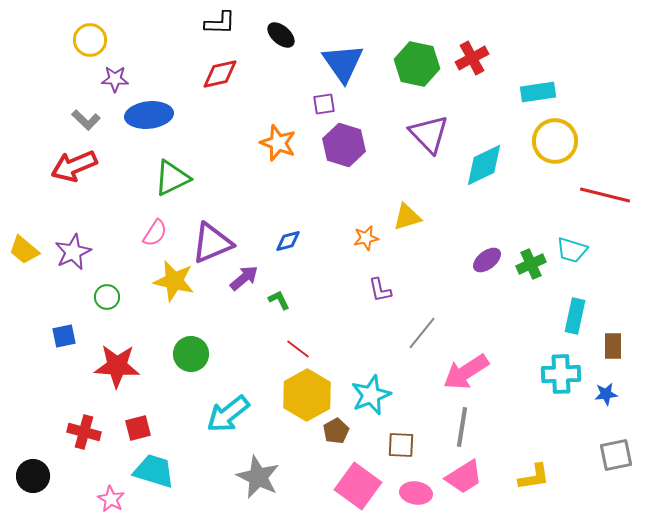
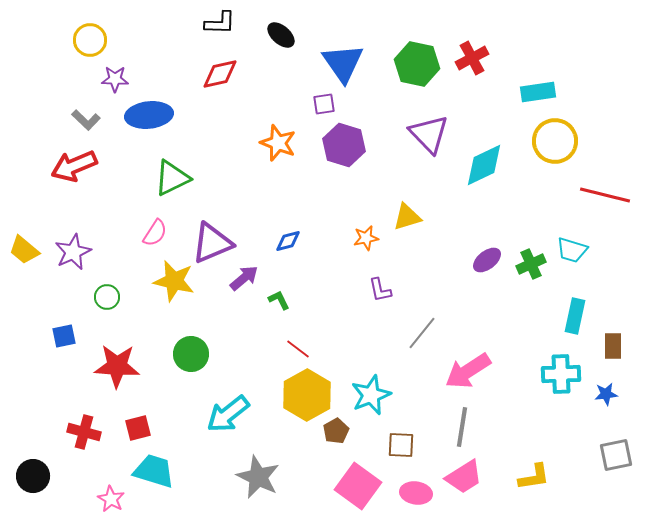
pink arrow at (466, 372): moved 2 px right, 1 px up
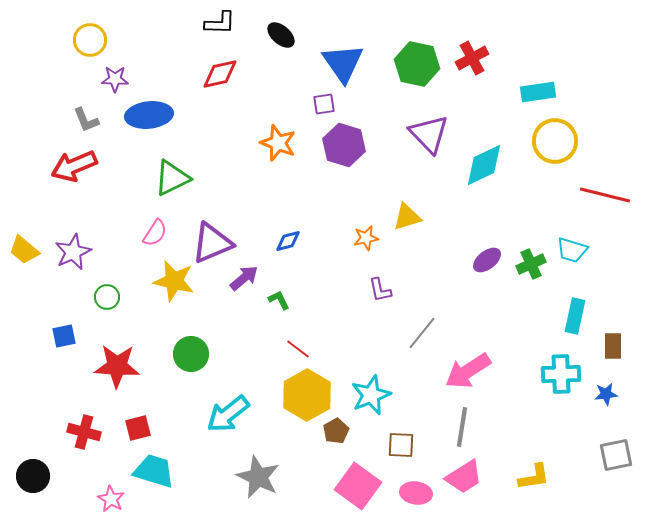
gray L-shape at (86, 120): rotated 24 degrees clockwise
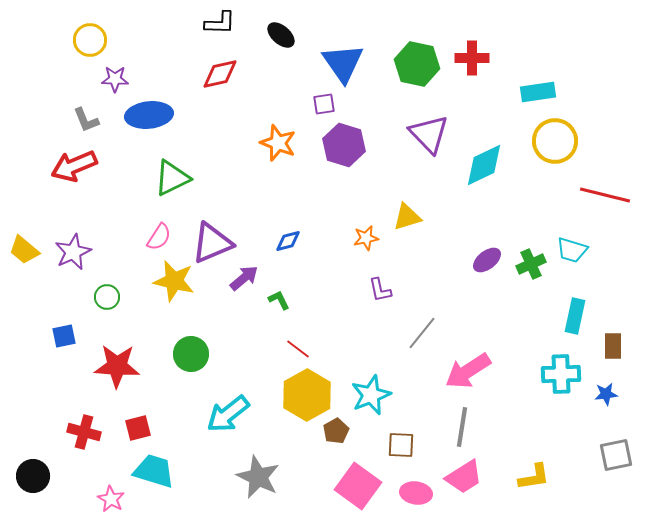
red cross at (472, 58): rotated 28 degrees clockwise
pink semicircle at (155, 233): moved 4 px right, 4 px down
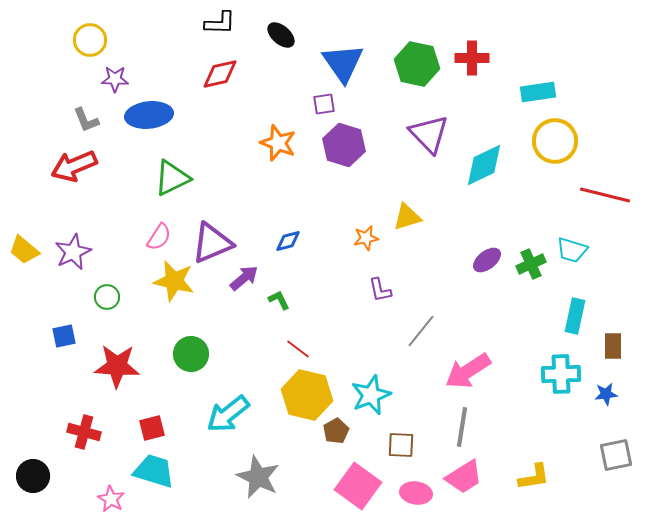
gray line at (422, 333): moved 1 px left, 2 px up
yellow hexagon at (307, 395): rotated 18 degrees counterclockwise
red square at (138, 428): moved 14 px right
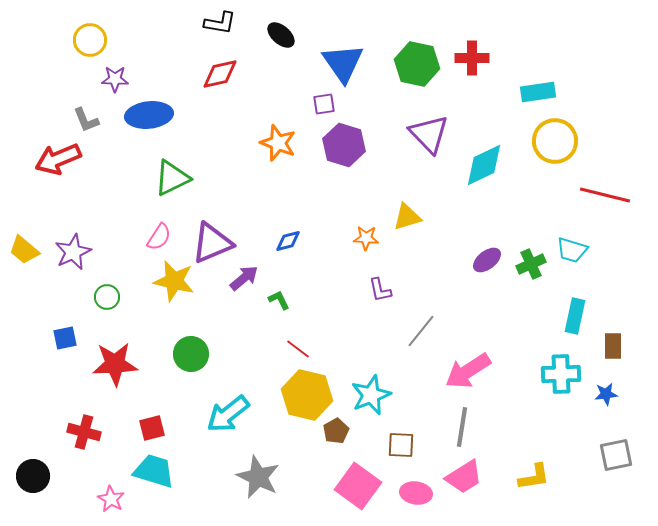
black L-shape at (220, 23): rotated 8 degrees clockwise
red arrow at (74, 166): moved 16 px left, 7 px up
orange star at (366, 238): rotated 15 degrees clockwise
blue square at (64, 336): moved 1 px right, 2 px down
red star at (117, 366): moved 2 px left, 2 px up; rotated 6 degrees counterclockwise
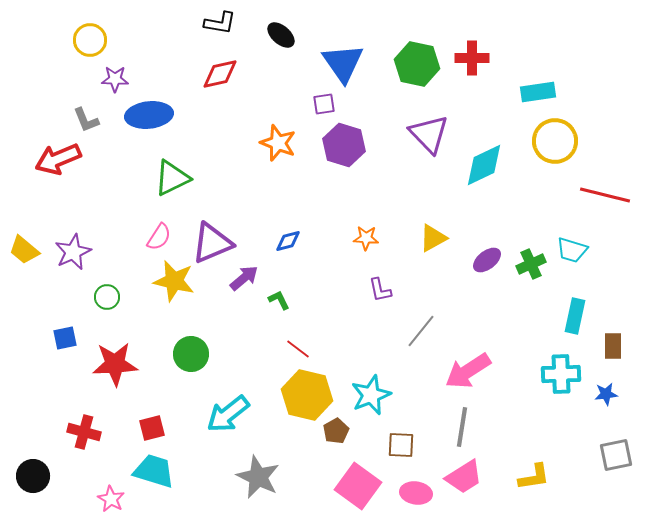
yellow triangle at (407, 217): moved 26 px right, 21 px down; rotated 12 degrees counterclockwise
